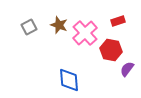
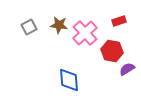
red rectangle: moved 1 px right
brown star: rotated 12 degrees counterclockwise
red hexagon: moved 1 px right, 1 px down
purple semicircle: rotated 21 degrees clockwise
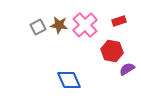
gray square: moved 9 px right
pink cross: moved 8 px up
blue diamond: rotated 20 degrees counterclockwise
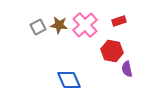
purple semicircle: rotated 70 degrees counterclockwise
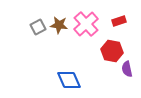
pink cross: moved 1 px right, 1 px up
